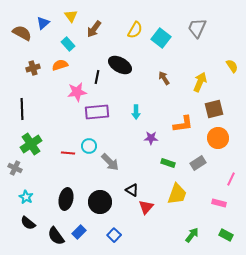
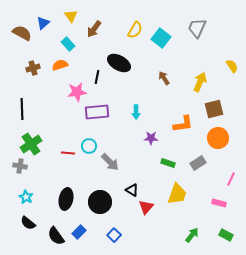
black ellipse at (120, 65): moved 1 px left, 2 px up
gray cross at (15, 168): moved 5 px right, 2 px up; rotated 16 degrees counterclockwise
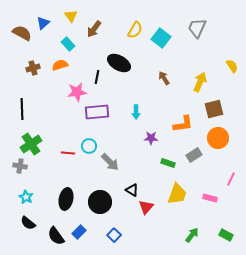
gray rectangle at (198, 163): moved 4 px left, 8 px up
pink rectangle at (219, 203): moved 9 px left, 5 px up
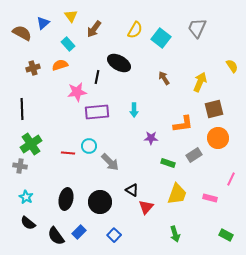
cyan arrow at (136, 112): moved 2 px left, 2 px up
green arrow at (192, 235): moved 17 px left, 1 px up; rotated 126 degrees clockwise
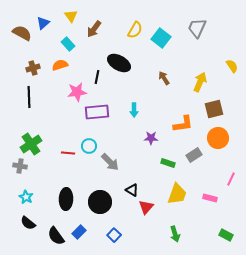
black line at (22, 109): moved 7 px right, 12 px up
black ellipse at (66, 199): rotated 10 degrees counterclockwise
